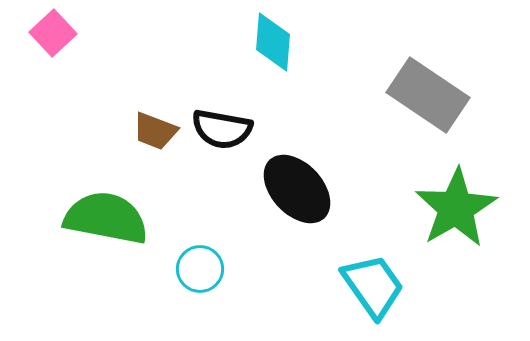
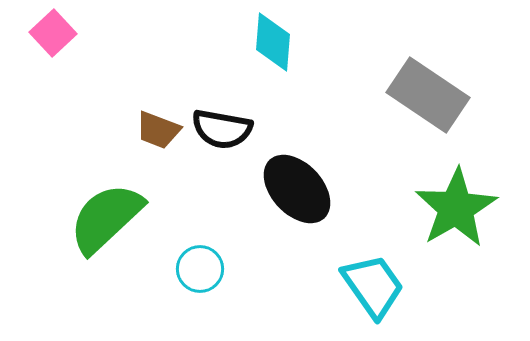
brown trapezoid: moved 3 px right, 1 px up
green semicircle: rotated 54 degrees counterclockwise
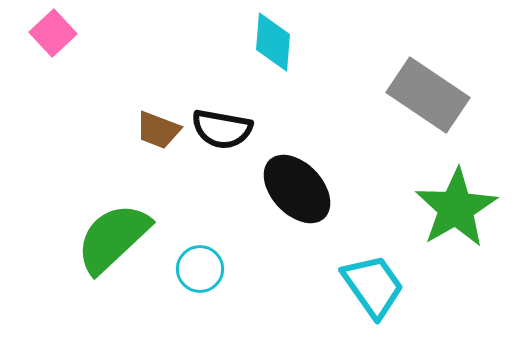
green semicircle: moved 7 px right, 20 px down
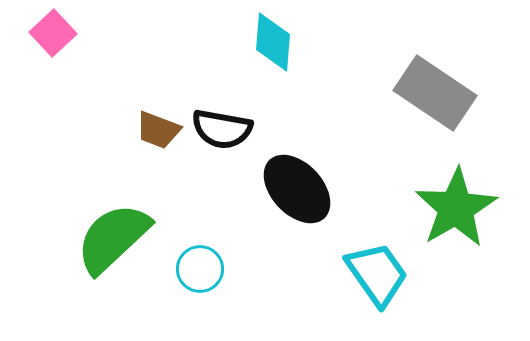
gray rectangle: moved 7 px right, 2 px up
cyan trapezoid: moved 4 px right, 12 px up
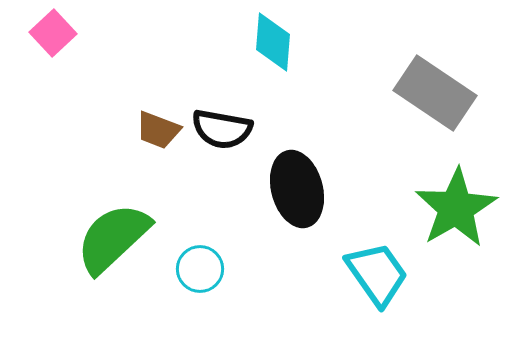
black ellipse: rotated 28 degrees clockwise
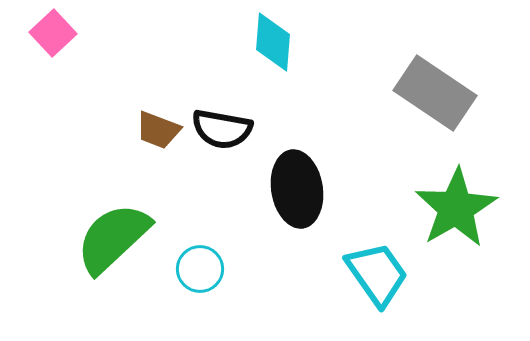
black ellipse: rotated 6 degrees clockwise
